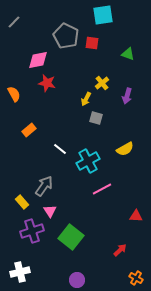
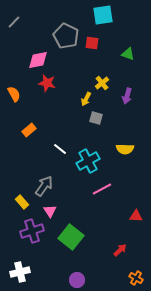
yellow semicircle: rotated 30 degrees clockwise
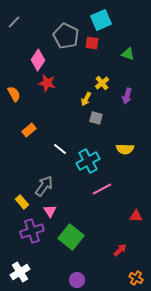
cyan square: moved 2 px left, 5 px down; rotated 15 degrees counterclockwise
pink diamond: rotated 45 degrees counterclockwise
white cross: rotated 18 degrees counterclockwise
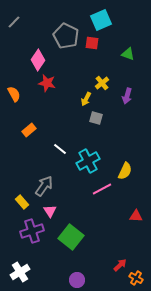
yellow semicircle: moved 22 px down; rotated 66 degrees counterclockwise
red arrow: moved 15 px down
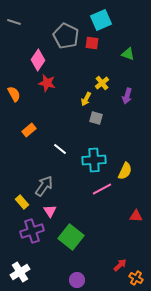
gray line: rotated 64 degrees clockwise
cyan cross: moved 6 px right, 1 px up; rotated 25 degrees clockwise
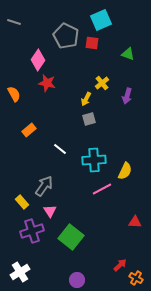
gray square: moved 7 px left, 1 px down; rotated 32 degrees counterclockwise
red triangle: moved 1 px left, 6 px down
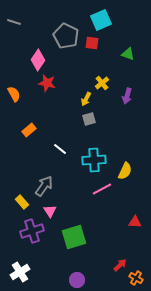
green square: moved 3 px right; rotated 35 degrees clockwise
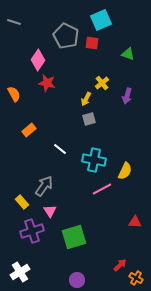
cyan cross: rotated 15 degrees clockwise
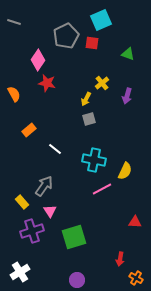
gray pentagon: rotated 20 degrees clockwise
white line: moved 5 px left
red arrow: moved 6 px up; rotated 144 degrees clockwise
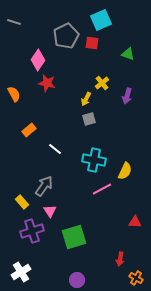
white cross: moved 1 px right
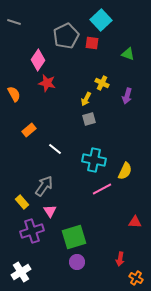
cyan square: rotated 20 degrees counterclockwise
yellow cross: rotated 24 degrees counterclockwise
purple circle: moved 18 px up
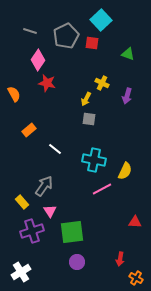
gray line: moved 16 px right, 9 px down
gray square: rotated 24 degrees clockwise
green square: moved 2 px left, 5 px up; rotated 10 degrees clockwise
